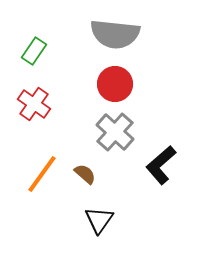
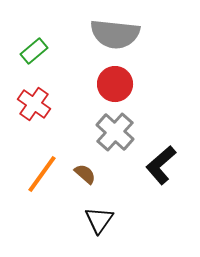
green rectangle: rotated 16 degrees clockwise
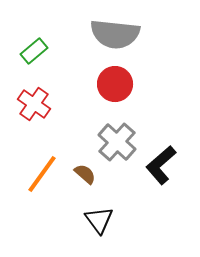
gray cross: moved 2 px right, 10 px down
black triangle: rotated 12 degrees counterclockwise
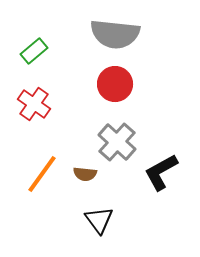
black L-shape: moved 7 px down; rotated 12 degrees clockwise
brown semicircle: rotated 145 degrees clockwise
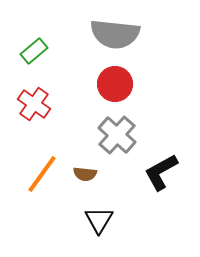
gray cross: moved 7 px up
black triangle: rotated 8 degrees clockwise
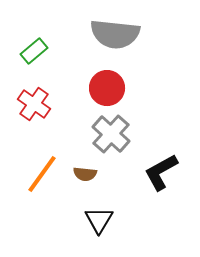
red circle: moved 8 px left, 4 px down
gray cross: moved 6 px left, 1 px up
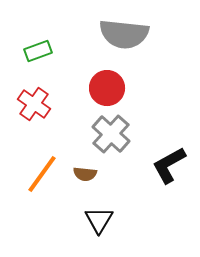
gray semicircle: moved 9 px right
green rectangle: moved 4 px right; rotated 20 degrees clockwise
black L-shape: moved 8 px right, 7 px up
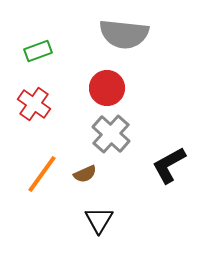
brown semicircle: rotated 30 degrees counterclockwise
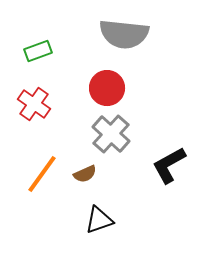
black triangle: rotated 40 degrees clockwise
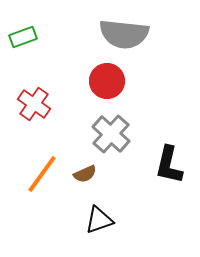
green rectangle: moved 15 px left, 14 px up
red circle: moved 7 px up
black L-shape: rotated 48 degrees counterclockwise
